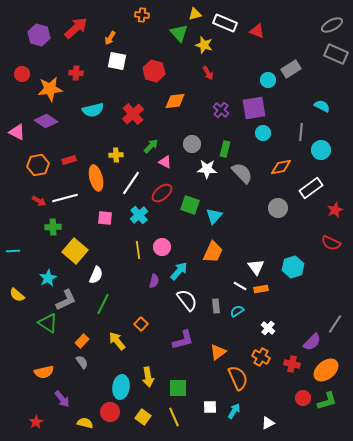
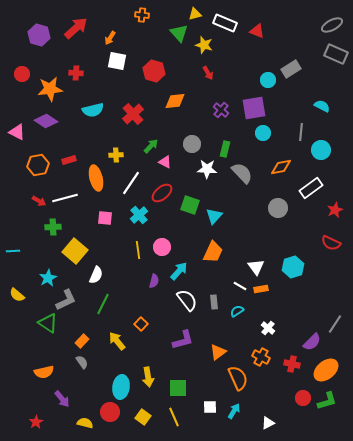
gray rectangle at (216, 306): moved 2 px left, 4 px up
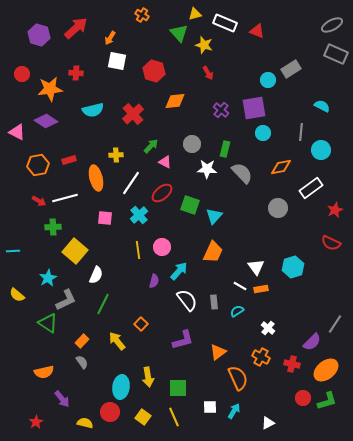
orange cross at (142, 15): rotated 24 degrees clockwise
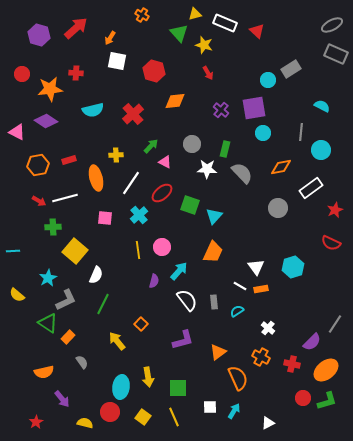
red triangle at (257, 31): rotated 21 degrees clockwise
orange rectangle at (82, 341): moved 14 px left, 4 px up
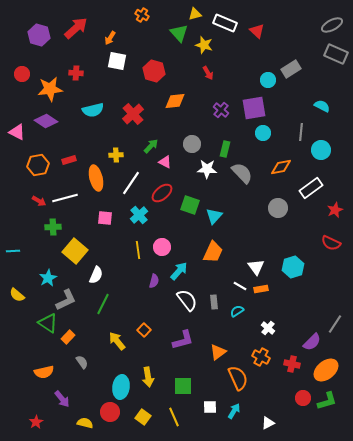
orange square at (141, 324): moved 3 px right, 6 px down
green square at (178, 388): moved 5 px right, 2 px up
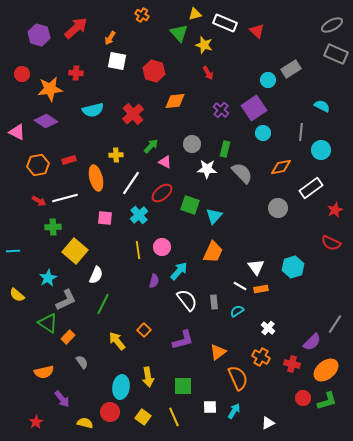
purple square at (254, 108): rotated 25 degrees counterclockwise
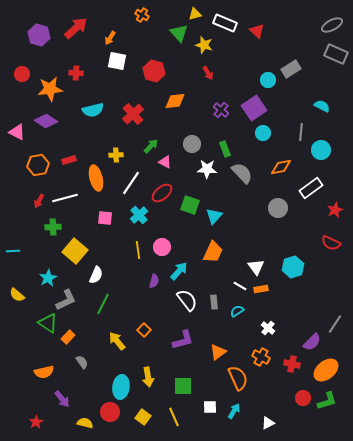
green rectangle at (225, 149): rotated 35 degrees counterclockwise
red arrow at (39, 201): rotated 88 degrees clockwise
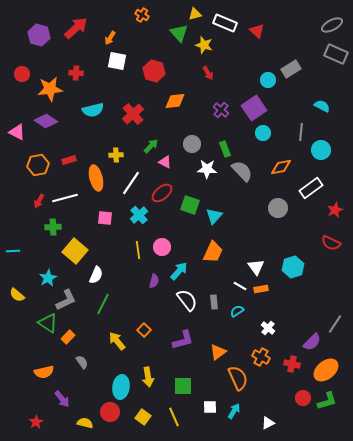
gray semicircle at (242, 173): moved 2 px up
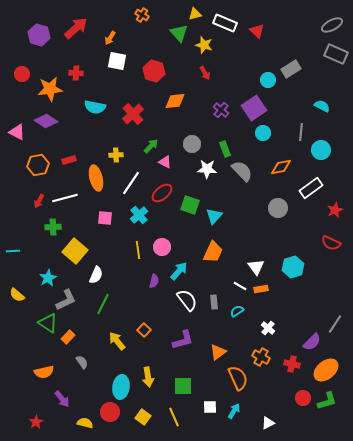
red arrow at (208, 73): moved 3 px left
cyan semicircle at (93, 110): moved 2 px right, 3 px up; rotated 25 degrees clockwise
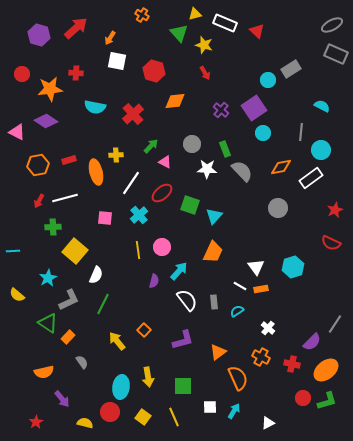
orange ellipse at (96, 178): moved 6 px up
white rectangle at (311, 188): moved 10 px up
gray L-shape at (66, 300): moved 3 px right
